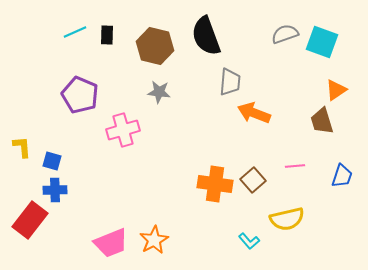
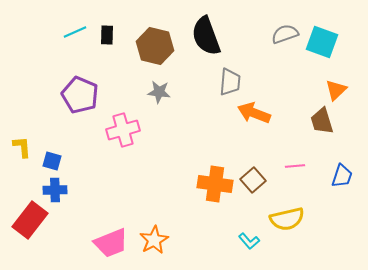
orange triangle: rotated 10 degrees counterclockwise
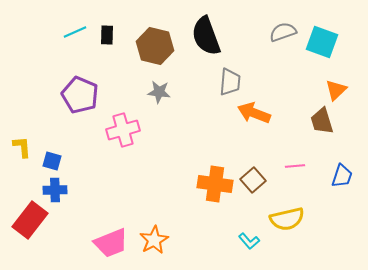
gray semicircle: moved 2 px left, 2 px up
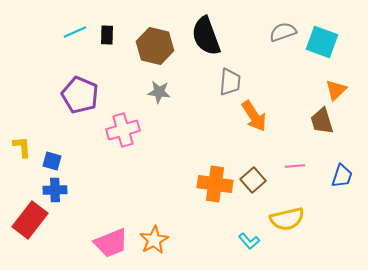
orange arrow: moved 3 px down; rotated 144 degrees counterclockwise
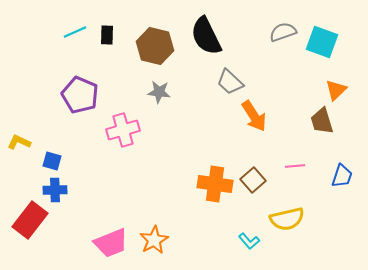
black semicircle: rotated 6 degrees counterclockwise
gray trapezoid: rotated 128 degrees clockwise
yellow L-shape: moved 3 px left, 5 px up; rotated 60 degrees counterclockwise
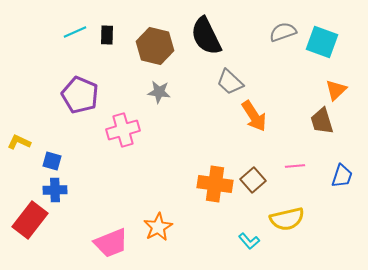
orange star: moved 4 px right, 13 px up
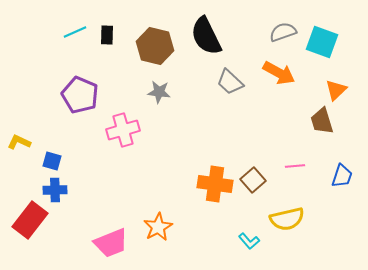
orange arrow: moved 25 px right, 43 px up; rotated 28 degrees counterclockwise
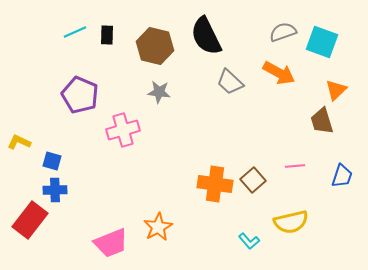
yellow semicircle: moved 4 px right, 3 px down
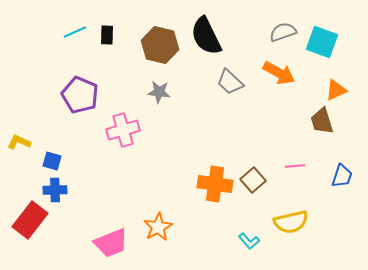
brown hexagon: moved 5 px right, 1 px up
orange triangle: rotated 20 degrees clockwise
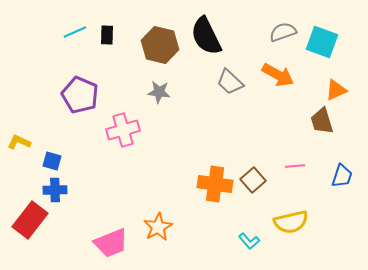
orange arrow: moved 1 px left, 2 px down
